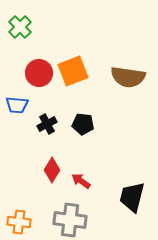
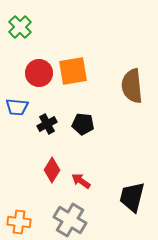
orange square: rotated 12 degrees clockwise
brown semicircle: moved 4 px right, 9 px down; rotated 76 degrees clockwise
blue trapezoid: moved 2 px down
gray cross: rotated 24 degrees clockwise
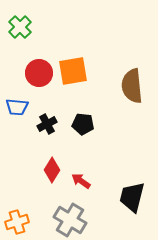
orange cross: moved 2 px left; rotated 25 degrees counterclockwise
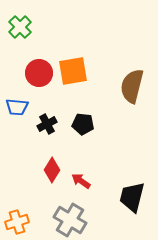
brown semicircle: rotated 20 degrees clockwise
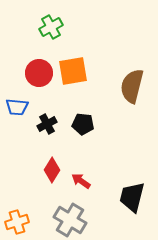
green cross: moved 31 px right; rotated 15 degrees clockwise
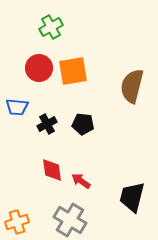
red circle: moved 5 px up
red diamond: rotated 40 degrees counterclockwise
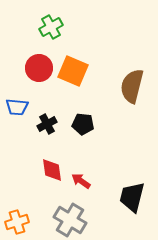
orange square: rotated 32 degrees clockwise
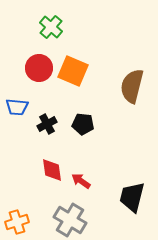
green cross: rotated 20 degrees counterclockwise
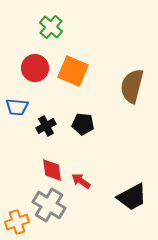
red circle: moved 4 px left
black cross: moved 1 px left, 2 px down
black trapezoid: rotated 132 degrees counterclockwise
gray cross: moved 21 px left, 15 px up
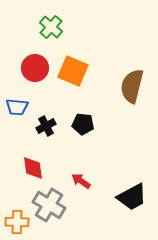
red diamond: moved 19 px left, 2 px up
orange cross: rotated 20 degrees clockwise
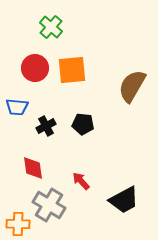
orange square: moved 1 px left, 1 px up; rotated 28 degrees counterclockwise
brown semicircle: rotated 16 degrees clockwise
red arrow: rotated 12 degrees clockwise
black trapezoid: moved 8 px left, 3 px down
orange cross: moved 1 px right, 2 px down
